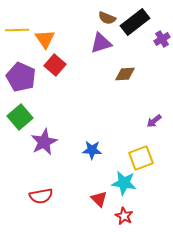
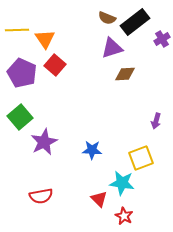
purple triangle: moved 11 px right, 5 px down
purple pentagon: moved 1 px right, 4 px up
purple arrow: moved 2 px right; rotated 35 degrees counterclockwise
cyan star: moved 2 px left
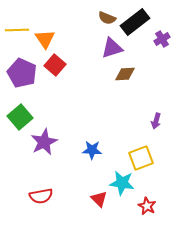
red star: moved 23 px right, 10 px up
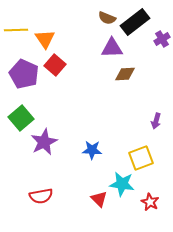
yellow line: moved 1 px left
purple triangle: rotated 15 degrees clockwise
purple pentagon: moved 2 px right, 1 px down
green square: moved 1 px right, 1 px down
cyan star: moved 1 px down
red star: moved 3 px right, 4 px up
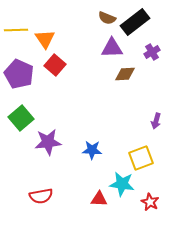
purple cross: moved 10 px left, 13 px down
purple pentagon: moved 5 px left
purple star: moved 4 px right; rotated 20 degrees clockwise
red triangle: rotated 42 degrees counterclockwise
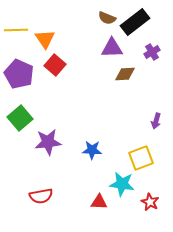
green square: moved 1 px left
red triangle: moved 3 px down
